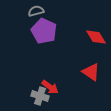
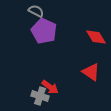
gray semicircle: rotated 42 degrees clockwise
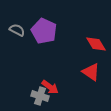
gray semicircle: moved 19 px left, 19 px down
red diamond: moved 7 px down
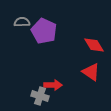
gray semicircle: moved 5 px right, 8 px up; rotated 28 degrees counterclockwise
red diamond: moved 2 px left, 1 px down
red arrow: moved 3 px right, 2 px up; rotated 36 degrees counterclockwise
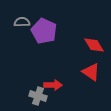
gray cross: moved 2 px left
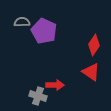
red diamond: rotated 65 degrees clockwise
red arrow: moved 2 px right
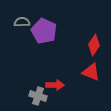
red triangle: rotated 12 degrees counterclockwise
